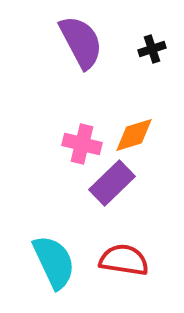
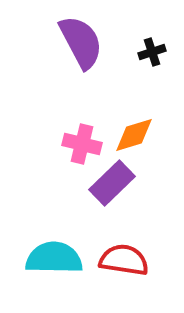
black cross: moved 3 px down
cyan semicircle: moved 4 px up; rotated 64 degrees counterclockwise
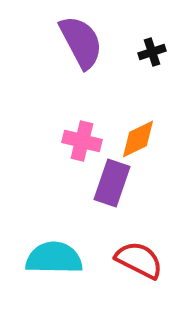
orange diamond: moved 4 px right, 4 px down; rotated 9 degrees counterclockwise
pink cross: moved 3 px up
purple rectangle: rotated 27 degrees counterclockwise
red semicircle: moved 15 px right; rotated 18 degrees clockwise
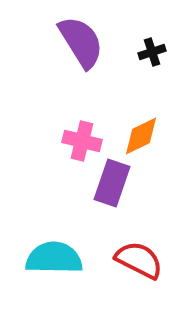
purple semicircle: rotated 4 degrees counterclockwise
orange diamond: moved 3 px right, 3 px up
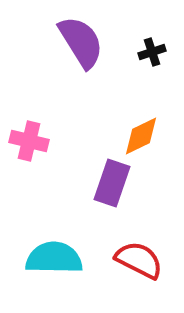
pink cross: moved 53 px left
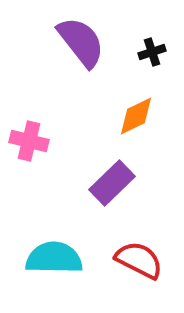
purple semicircle: rotated 6 degrees counterclockwise
orange diamond: moved 5 px left, 20 px up
purple rectangle: rotated 27 degrees clockwise
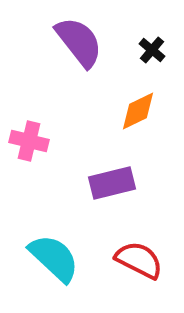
purple semicircle: moved 2 px left
black cross: moved 2 px up; rotated 32 degrees counterclockwise
orange diamond: moved 2 px right, 5 px up
purple rectangle: rotated 30 degrees clockwise
cyan semicircle: rotated 42 degrees clockwise
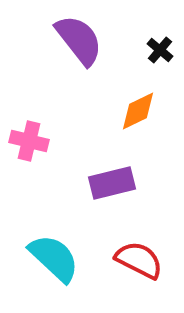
purple semicircle: moved 2 px up
black cross: moved 8 px right
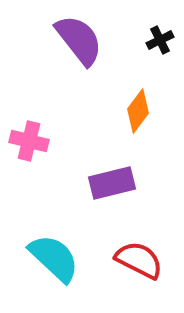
black cross: moved 10 px up; rotated 24 degrees clockwise
orange diamond: rotated 27 degrees counterclockwise
